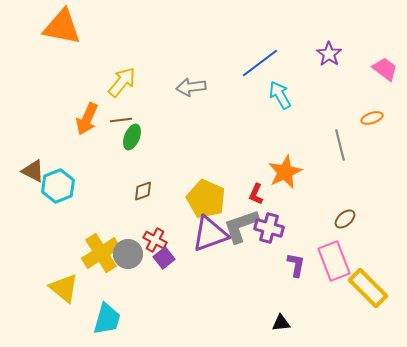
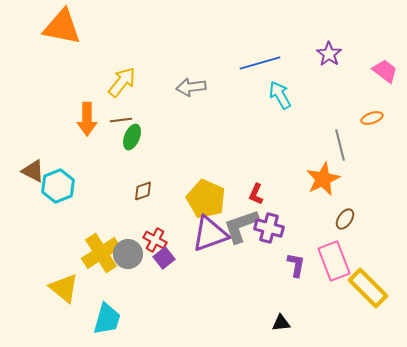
blue line: rotated 21 degrees clockwise
pink trapezoid: moved 2 px down
orange arrow: rotated 24 degrees counterclockwise
orange star: moved 38 px right, 7 px down
brown ellipse: rotated 15 degrees counterclockwise
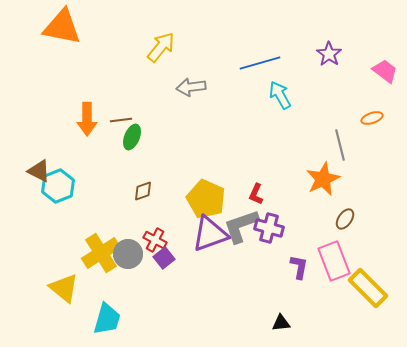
yellow arrow: moved 39 px right, 35 px up
brown triangle: moved 6 px right
purple L-shape: moved 3 px right, 2 px down
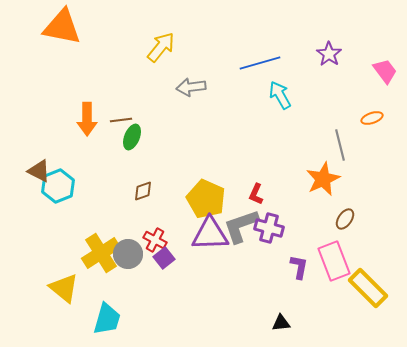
pink trapezoid: rotated 16 degrees clockwise
purple triangle: rotated 18 degrees clockwise
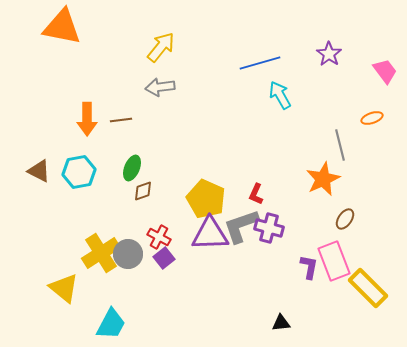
gray arrow: moved 31 px left
green ellipse: moved 31 px down
cyan hexagon: moved 21 px right, 14 px up; rotated 12 degrees clockwise
red cross: moved 4 px right, 3 px up
purple L-shape: moved 10 px right
cyan trapezoid: moved 4 px right, 5 px down; rotated 12 degrees clockwise
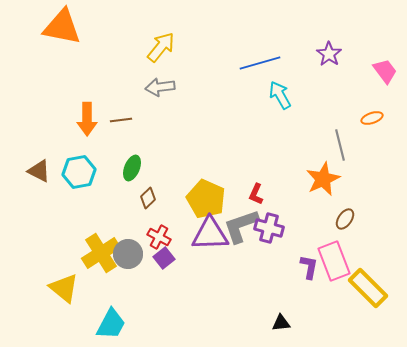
brown diamond: moved 5 px right, 7 px down; rotated 25 degrees counterclockwise
